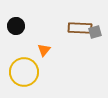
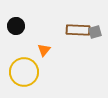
brown rectangle: moved 2 px left, 2 px down
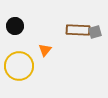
black circle: moved 1 px left
orange triangle: moved 1 px right
yellow circle: moved 5 px left, 6 px up
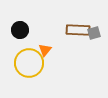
black circle: moved 5 px right, 4 px down
gray square: moved 1 px left, 1 px down
yellow circle: moved 10 px right, 3 px up
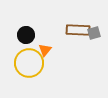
black circle: moved 6 px right, 5 px down
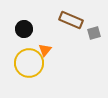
brown rectangle: moved 7 px left, 10 px up; rotated 20 degrees clockwise
black circle: moved 2 px left, 6 px up
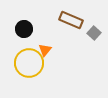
gray square: rotated 32 degrees counterclockwise
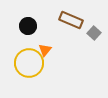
black circle: moved 4 px right, 3 px up
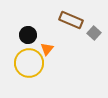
black circle: moved 9 px down
orange triangle: moved 2 px right, 1 px up
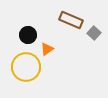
orange triangle: rotated 16 degrees clockwise
yellow circle: moved 3 px left, 4 px down
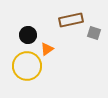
brown rectangle: rotated 35 degrees counterclockwise
gray square: rotated 24 degrees counterclockwise
yellow circle: moved 1 px right, 1 px up
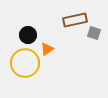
brown rectangle: moved 4 px right
yellow circle: moved 2 px left, 3 px up
